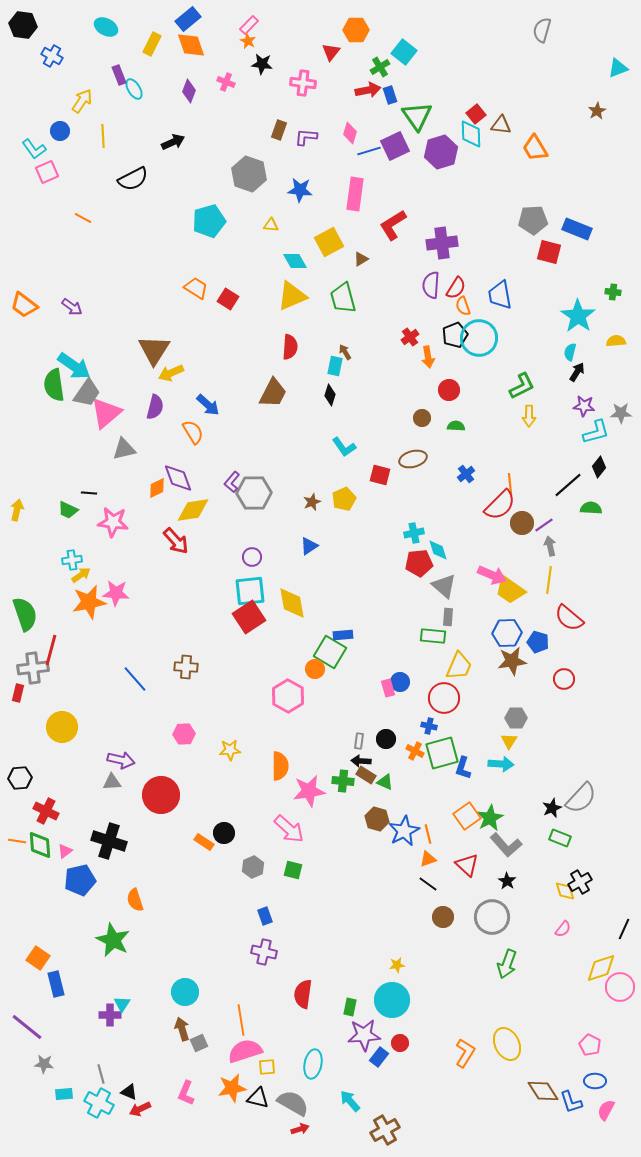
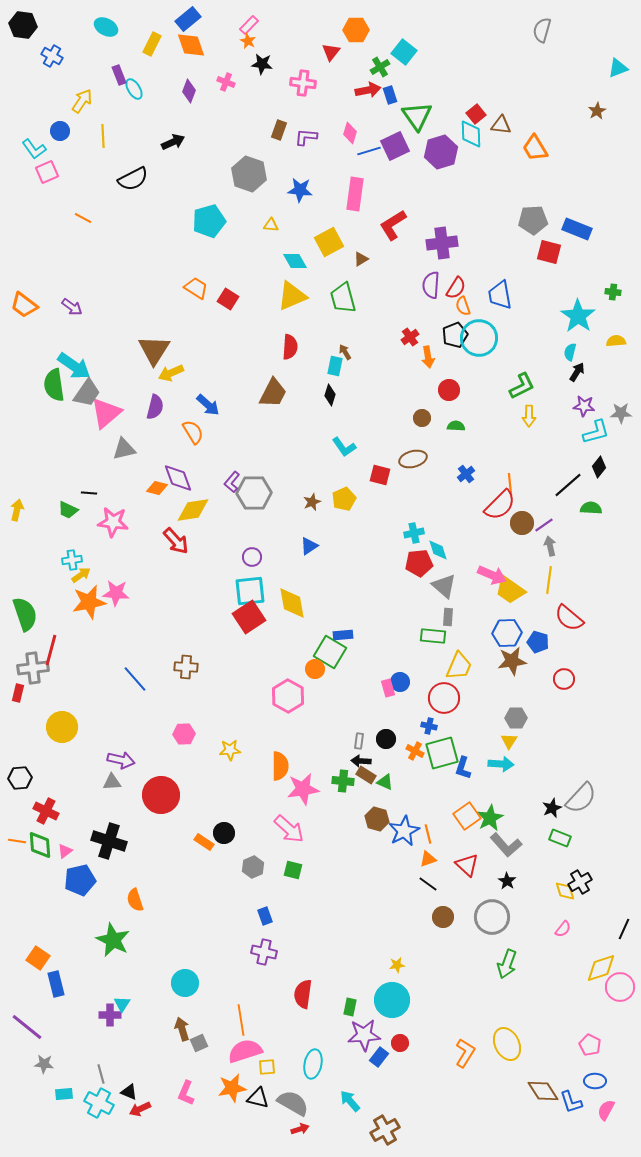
orange diamond at (157, 488): rotated 40 degrees clockwise
pink star at (309, 791): moved 6 px left, 2 px up
cyan circle at (185, 992): moved 9 px up
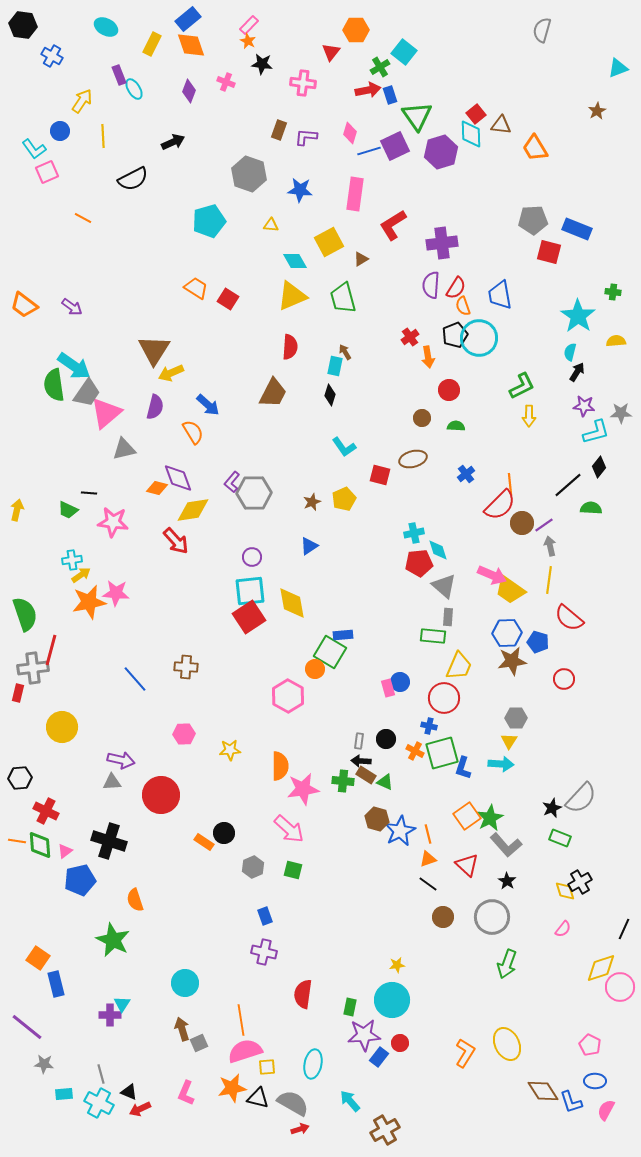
blue star at (404, 831): moved 4 px left
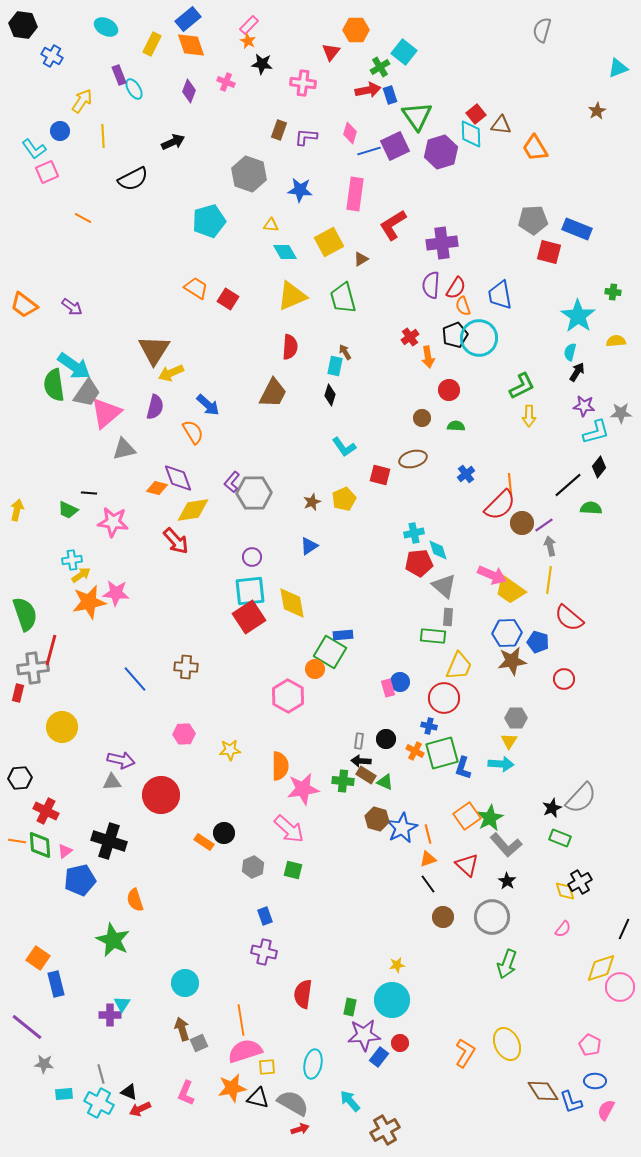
cyan diamond at (295, 261): moved 10 px left, 9 px up
blue star at (400, 831): moved 2 px right, 3 px up
black line at (428, 884): rotated 18 degrees clockwise
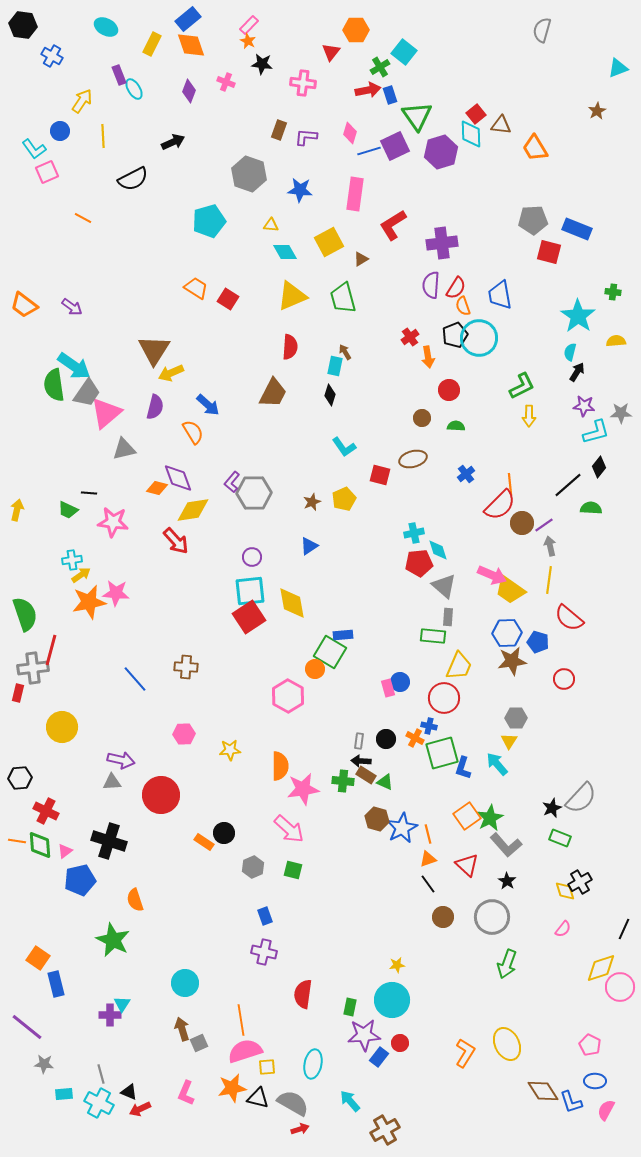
orange cross at (415, 751): moved 13 px up
cyan arrow at (501, 764): moved 4 px left; rotated 135 degrees counterclockwise
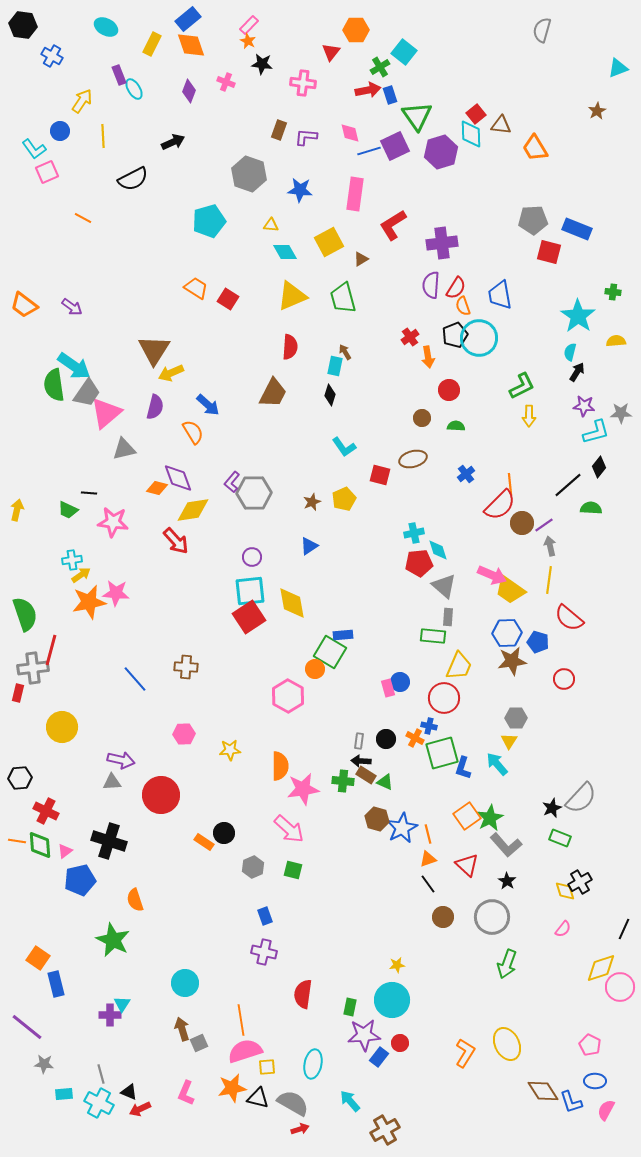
pink diamond at (350, 133): rotated 30 degrees counterclockwise
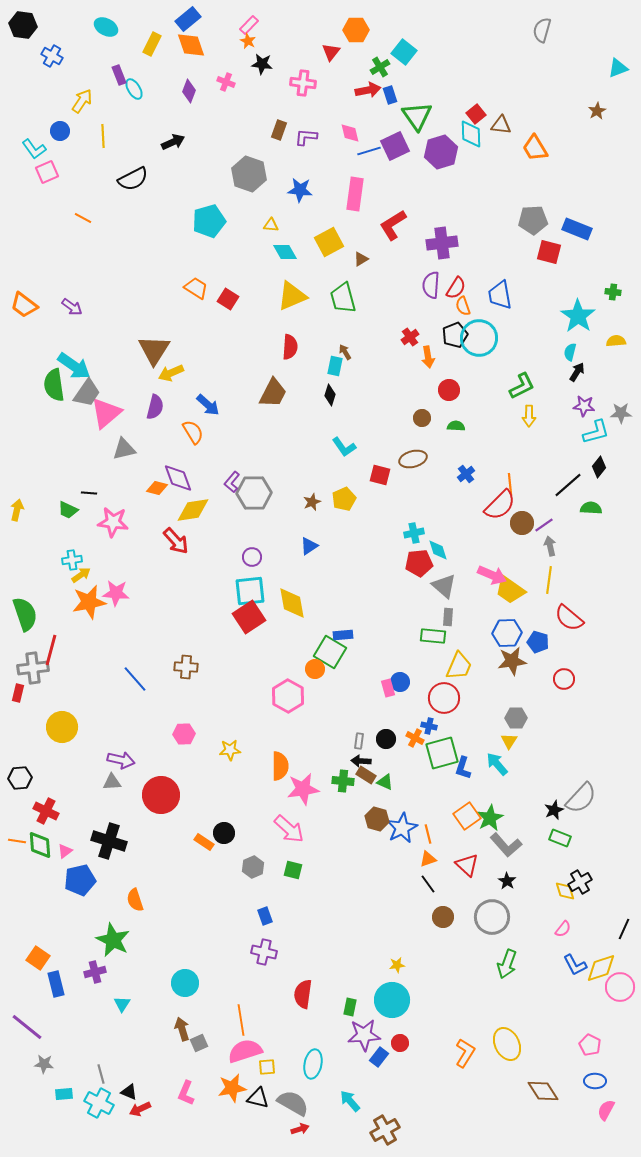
black star at (552, 808): moved 2 px right, 2 px down
purple cross at (110, 1015): moved 15 px left, 43 px up; rotated 15 degrees counterclockwise
blue L-shape at (571, 1102): moved 4 px right, 137 px up; rotated 10 degrees counterclockwise
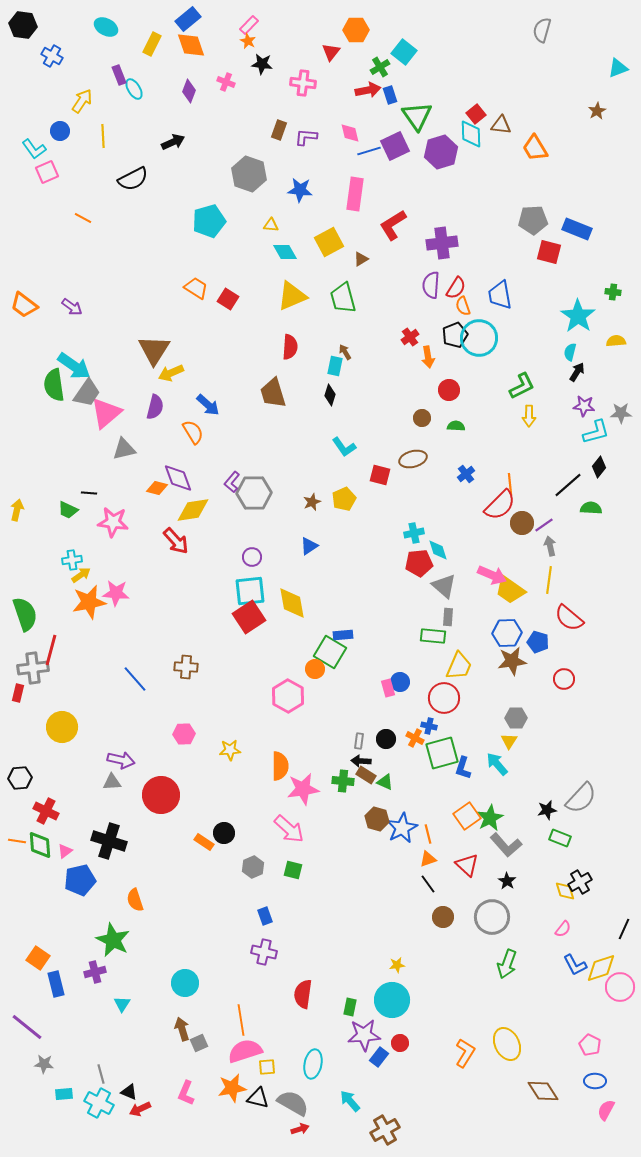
brown trapezoid at (273, 393): rotated 136 degrees clockwise
black star at (554, 810): moved 7 px left; rotated 12 degrees clockwise
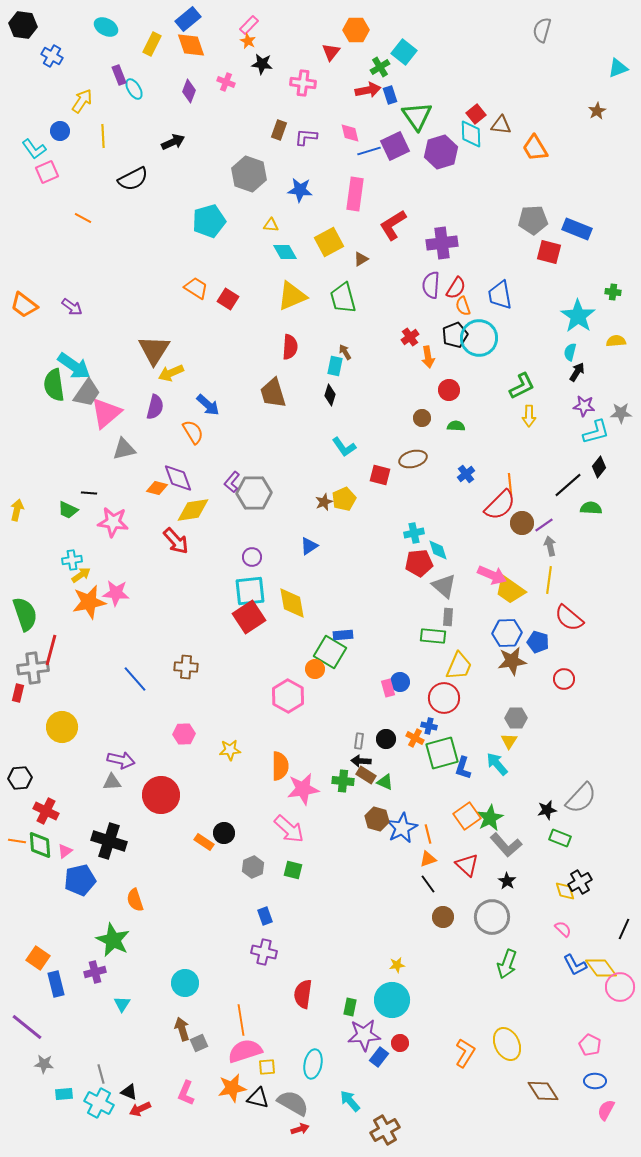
brown star at (312, 502): moved 12 px right
pink semicircle at (563, 929): rotated 84 degrees counterclockwise
yellow diamond at (601, 968): rotated 72 degrees clockwise
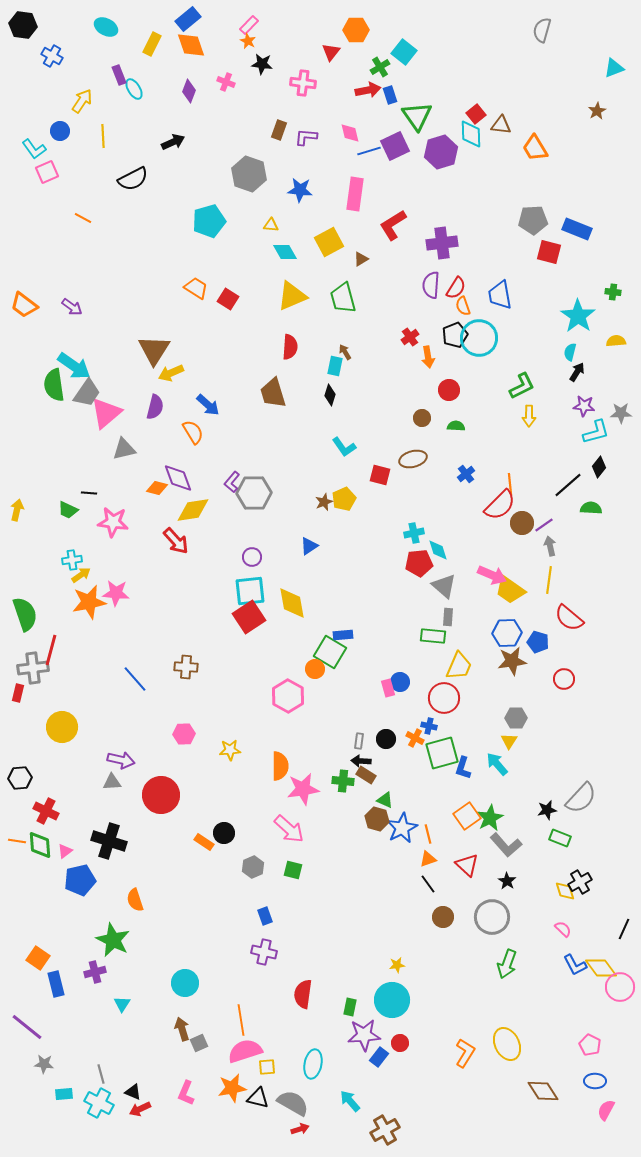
cyan triangle at (618, 68): moved 4 px left
green triangle at (385, 782): moved 18 px down
black triangle at (129, 1092): moved 4 px right
